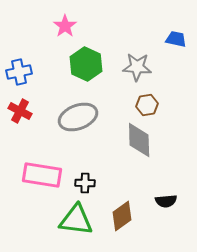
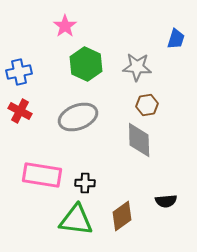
blue trapezoid: rotated 95 degrees clockwise
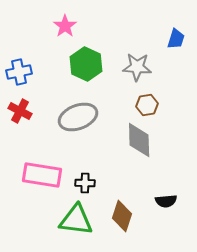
brown diamond: rotated 36 degrees counterclockwise
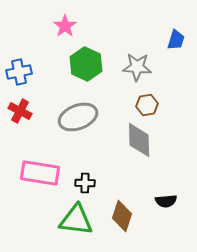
blue trapezoid: moved 1 px down
pink rectangle: moved 2 px left, 2 px up
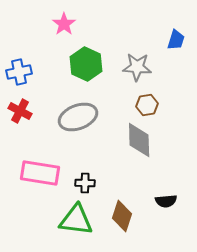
pink star: moved 1 px left, 2 px up
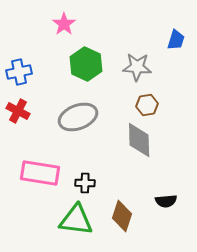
red cross: moved 2 px left
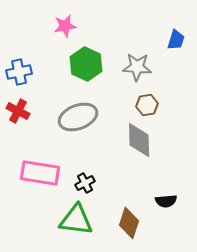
pink star: moved 1 px right, 2 px down; rotated 25 degrees clockwise
black cross: rotated 30 degrees counterclockwise
brown diamond: moved 7 px right, 7 px down
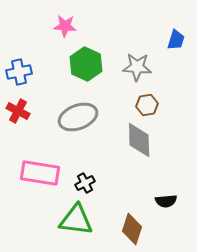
pink star: rotated 15 degrees clockwise
brown diamond: moved 3 px right, 6 px down
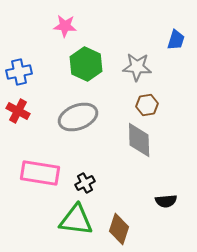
brown diamond: moved 13 px left
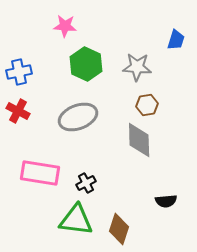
black cross: moved 1 px right
